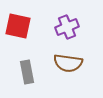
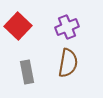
red square: rotated 32 degrees clockwise
brown semicircle: rotated 88 degrees counterclockwise
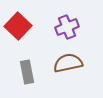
brown semicircle: rotated 112 degrees counterclockwise
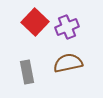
red square: moved 17 px right, 4 px up
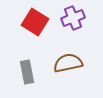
red square: rotated 12 degrees counterclockwise
purple cross: moved 6 px right, 9 px up
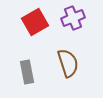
red square: rotated 28 degrees clockwise
brown semicircle: rotated 84 degrees clockwise
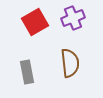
brown semicircle: moved 2 px right; rotated 12 degrees clockwise
